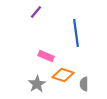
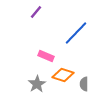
blue line: rotated 52 degrees clockwise
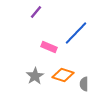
pink rectangle: moved 3 px right, 9 px up
gray star: moved 2 px left, 8 px up
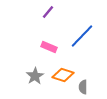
purple line: moved 12 px right
blue line: moved 6 px right, 3 px down
gray semicircle: moved 1 px left, 3 px down
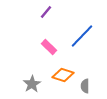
purple line: moved 2 px left
pink rectangle: rotated 21 degrees clockwise
gray star: moved 3 px left, 8 px down
gray semicircle: moved 2 px right, 1 px up
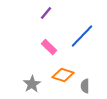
purple line: moved 1 px down
